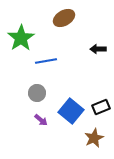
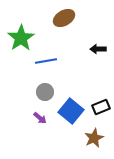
gray circle: moved 8 px right, 1 px up
purple arrow: moved 1 px left, 2 px up
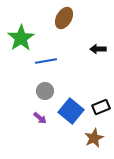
brown ellipse: rotated 30 degrees counterclockwise
gray circle: moved 1 px up
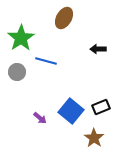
blue line: rotated 25 degrees clockwise
gray circle: moved 28 px left, 19 px up
brown star: rotated 12 degrees counterclockwise
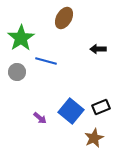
brown star: rotated 12 degrees clockwise
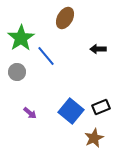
brown ellipse: moved 1 px right
blue line: moved 5 px up; rotated 35 degrees clockwise
purple arrow: moved 10 px left, 5 px up
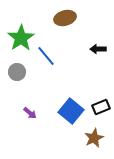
brown ellipse: rotated 45 degrees clockwise
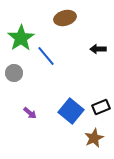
gray circle: moved 3 px left, 1 px down
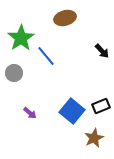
black arrow: moved 4 px right, 2 px down; rotated 133 degrees counterclockwise
black rectangle: moved 1 px up
blue square: moved 1 px right
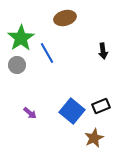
black arrow: moved 1 px right; rotated 35 degrees clockwise
blue line: moved 1 px right, 3 px up; rotated 10 degrees clockwise
gray circle: moved 3 px right, 8 px up
